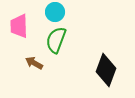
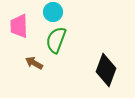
cyan circle: moved 2 px left
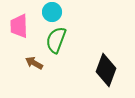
cyan circle: moved 1 px left
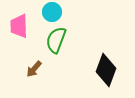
brown arrow: moved 6 px down; rotated 78 degrees counterclockwise
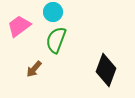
cyan circle: moved 1 px right
pink trapezoid: rotated 55 degrees clockwise
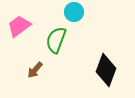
cyan circle: moved 21 px right
brown arrow: moved 1 px right, 1 px down
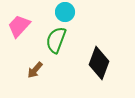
cyan circle: moved 9 px left
pink trapezoid: rotated 10 degrees counterclockwise
black diamond: moved 7 px left, 7 px up
